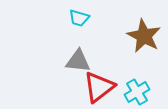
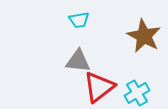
cyan trapezoid: moved 2 px down; rotated 25 degrees counterclockwise
cyan cross: moved 1 px down
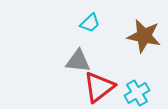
cyan trapezoid: moved 11 px right, 3 px down; rotated 35 degrees counterclockwise
brown star: rotated 16 degrees counterclockwise
